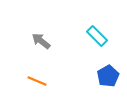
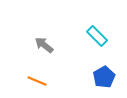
gray arrow: moved 3 px right, 4 px down
blue pentagon: moved 4 px left, 1 px down
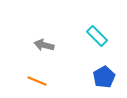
gray arrow: rotated 24 degrees counterclockwise
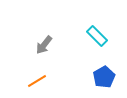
gray arrow: rotated 66 degrees counterclockwise
orange line: rotated 54 degrees counterclockwise
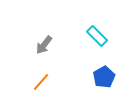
orange line: moved 4 px right, 1 px down; rotated 18 degrees counterclockwise
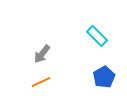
gray arrow: moved 2 px left, 9 px down
orange line: rotated 24 degrees clockwise
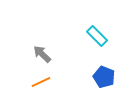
gray arrow: rotated 96 degrees clockwise
blue pentagon: rotated 20 degrees counterclockwise
